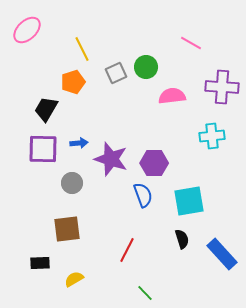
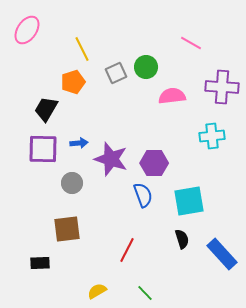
pink ellipse: rotated 12 degrees counterclockwise
yellow semicircle: moved 23 px right, 12 px down
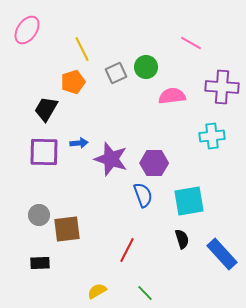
purple square: moved 1 px right, 3 px down
gray circle: moved 33 px left, 32 px down
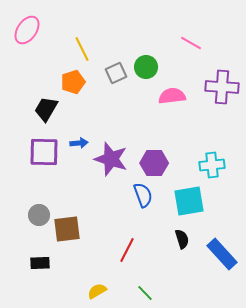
cyan cross: moved 29 px down
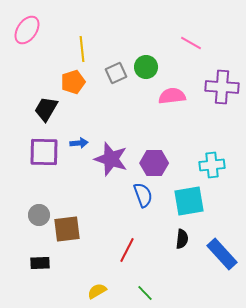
yellow line: rotated 20 degrees clockwise
black semicircle: rotated 24 degrees clockwise
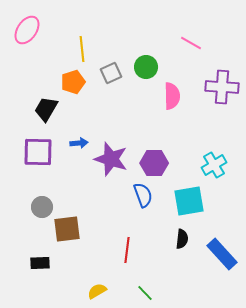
gray square: moved 5 px left
pink semicircle: rotated 96 degrees clockwise
purple square: moved 6 px left
cyan cross: moved 2 px right; rotated 25 degrees counterclockwise
gray circle: moved 3 px right, 8 px up
red line: rotated 20 degrees counterclockwise
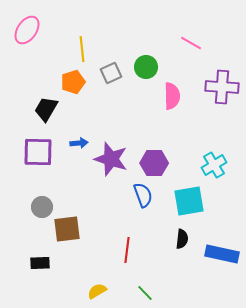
blue rectangle: rotated 36 degrees counterclockwise
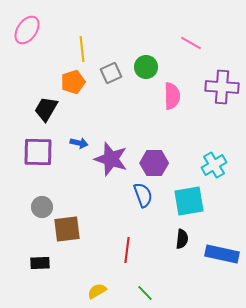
blue arrow: rotated 18 degrees clockwise
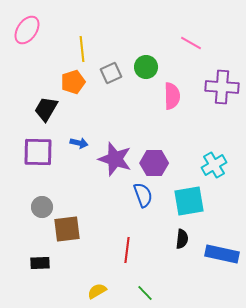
purple star: moved 4 px right
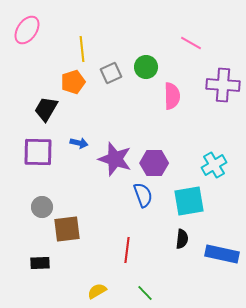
purple cross: moved 1 px right, 2 px up
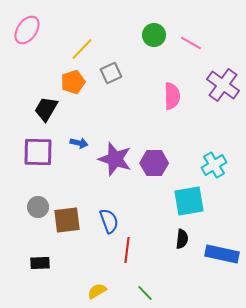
yellow line: rotated 50 degrees clockwise
green circle: moved 8 px right, 32 px up
purple cross: rotated 32 degrees clockwise
blue semicircle: moved 34 px left, 26 px down
gray circle: moved 4 px left
brown square: moved 9 px up
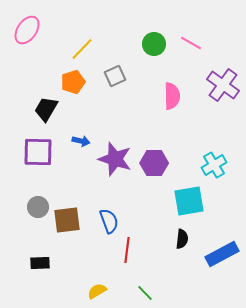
green circle: moved 9 px down
gray square: moved 4 px right, 3 px down
blue arrow: moved 2 px right, 2 px up
blue rectangle: rotated 40 degrees counterclockwise
